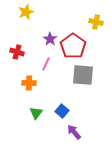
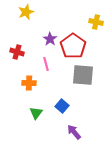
pink line: rotated 40 degrees counterclockwise
blue square: moved 5 px up
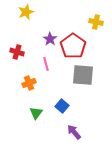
orange cross: rotated 24 degrees counterclockwise
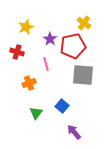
yellow star: moved 15 px down
yellow cross: moved 12 px left, 1 px down; rotated 24 degrees clockwise
red pentagon: rotated 25 degrees clockwise
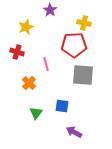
yellow cross: rotated 24 degrees counterclockwise
purple star: moved 29 px up
red pentagon: moved 1 px right, 1 px up; rotated 10 degrees clockwise
orange cross: rotated 24 degrees counterclockwise
blue square: rotated 32 degrees counterclockwise
purple arrow: rotated 21 degrees counterclockwise
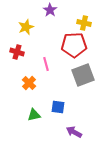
gray square: rotated 25 degrees counterclockwise
blue square: moved 4 px left, 1 px down
green triangle: moved 2 px left, 2 px down; rotated 40 degrees clockwise
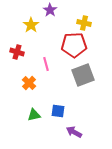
yellow star: moved 5 px right, 2 px up; rotated 14 degrees counterclockwise
blue square: moved 4 px down
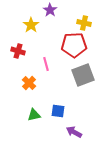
red cross: moved 1 px right, 1 px up
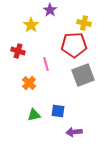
purple arrow: rotated 35 degrees counterclockwise
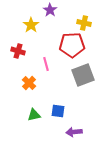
red pentagon: moved 2 px left
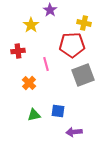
red cross: rotated 24 degrees counterclockwise
